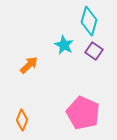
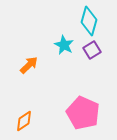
purple square: moved 2 px left, 1 px up; rotated 24 degrees clockwise
orange diamond: moved 2 px right, 1 px down; rotated 35 degrees clockwise
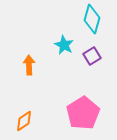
cyan diamond: moved 3 px right, 2 px up
purple square: moved 6 px down
orange arrow: rotated 48 degrees counterclockwise
pink pentagon: rotated 16 degrees clockwise
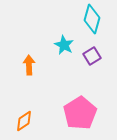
pink pentagon: moved 3 px left
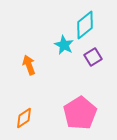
cyan diamond: moved 7 px left, 6 px down; rotated 36 degrees clockwise
purple square: moved 1 px right, 1 px down
orange arrow: rotated 18 degrees counterclockwise
orange diamond: moved 3 px up
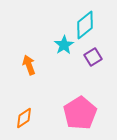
cyan star: rotated 12 degrees clockwise
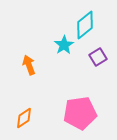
purple square: moved 5 px right
pink pentagon: rotated 24 degrees clockwise
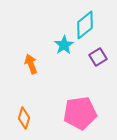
orange arrow: moved 2 px right, 1 px up
orange diamond: rotated 40 degrees counterclockwise
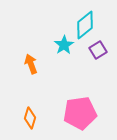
purple square: moved 7 px up
orange diamond: moved 6 px right
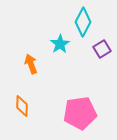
cyan diamond: moved 2 px left, 3 px up; rotated 24 degrees counterclockwise
cyan star: moved 4 px left, 1 px up
purple square: moved 4 px right, 1 px up
orange diamond: moved 8 px left, 12 px up; rotated 15 degrees counterclockwise
